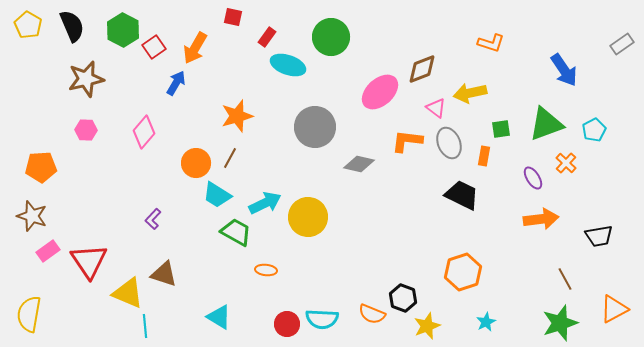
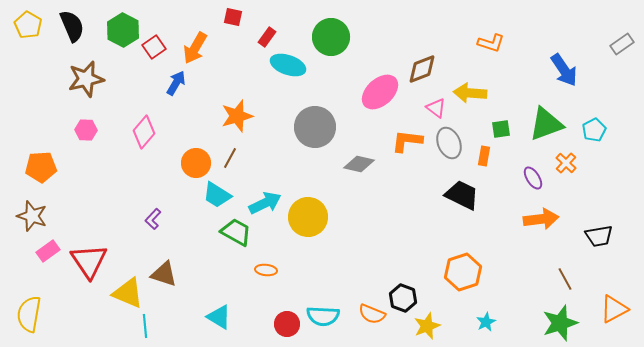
yellow arrow at (470, 93): rotated 16 degrees clockwise
cyan semicircle at (322, 319): moved 1 px right, 3 px up
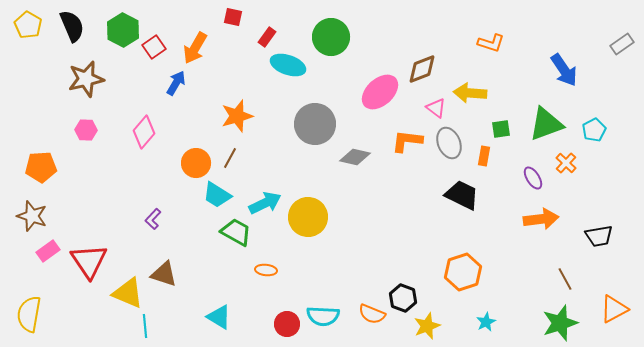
gray circle at (315, 127): moved 3 px up
gray diamond at (359, 164): moved 4 px left, 7 px up
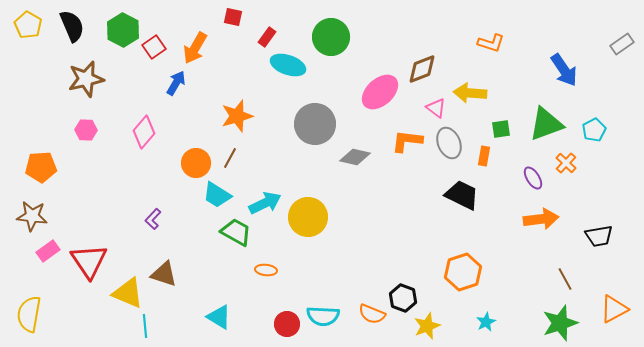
brown star at (32, 216): rotated 12 degrees counterclockwise
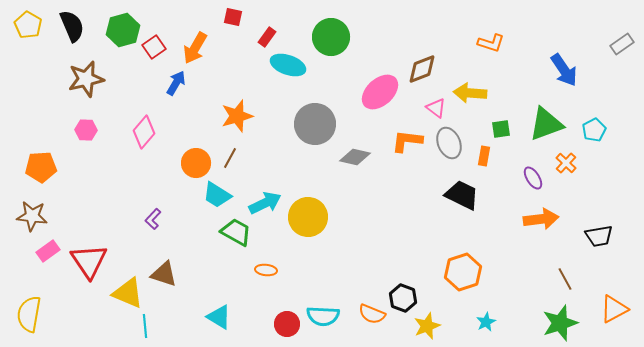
green hexagon at (123, 30): rotated 16 degrees clockwise
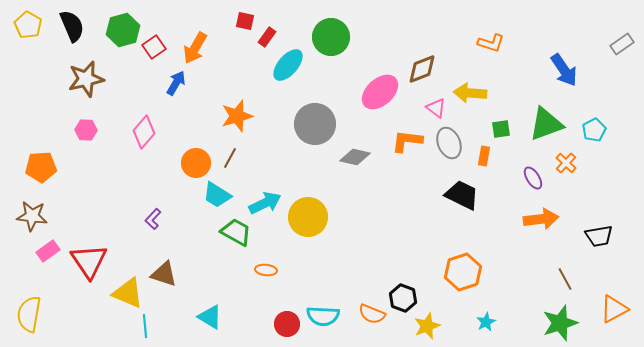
red square at (233, 17): moved 12 px right, 4 px down
cyan ellipse at (288, 65): rotated 68 degrees counterclockwise
cyan triangle at (219, 317): moved 9 px left
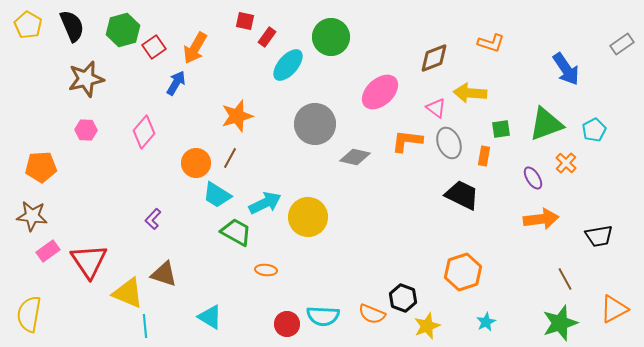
brown diamond at (422, 69): moved 12 px right, 11 px up
blue arrow at (564, 70): moved 2 px right, 1 px up
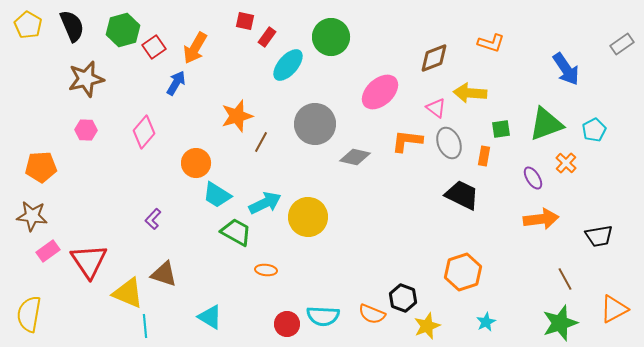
brown line at (230, 158): moved 31 px right, 16 px up
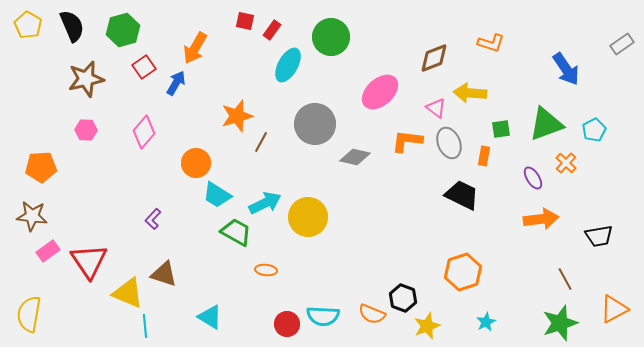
red rectangle at (267, 37): moved 5 px right, 7 px up
red square at (154, 47): moved 10 px left, 20 px down
cyan ellipse at (288, 65): rotated 12 degrees counterclockwise
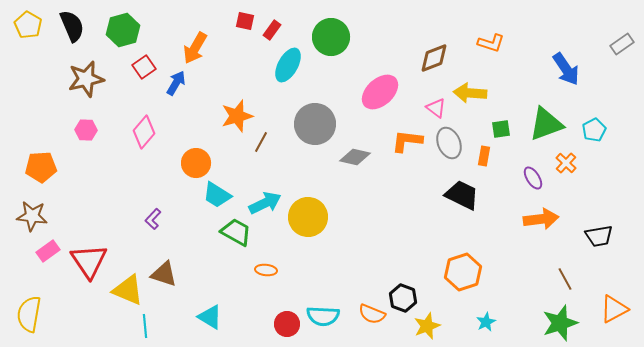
yellow triangle at (128, 293): moved 3 px up
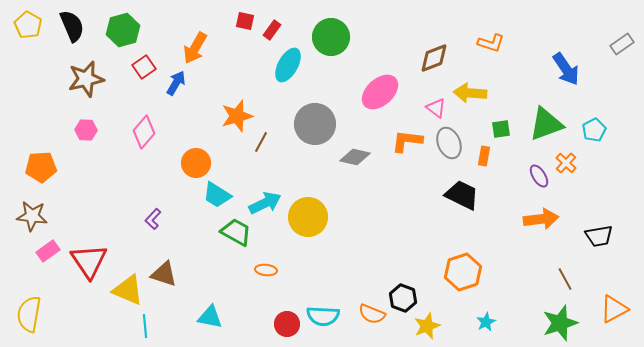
purple ellipse at (533, 178): moved 6 px right, 2 px up
cyan triangle at (210, 317): rotated 20 degrees counterclockwise
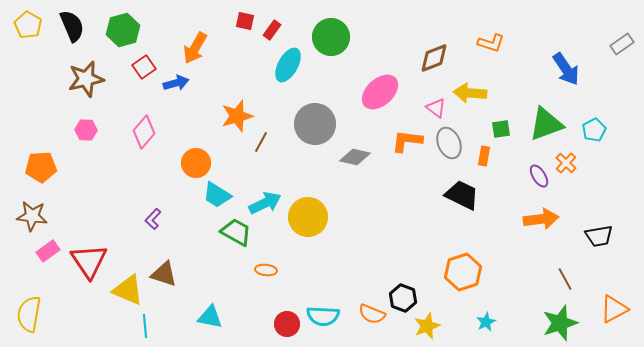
blue arrow at (176, 83): rotated 45 degrees clockwise
